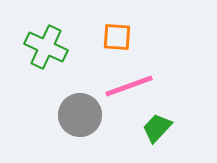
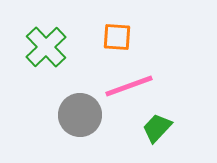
green cross: rotated 21 degrees clockwise
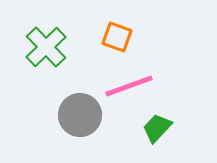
orange square: rotated 16 degrees clockwise
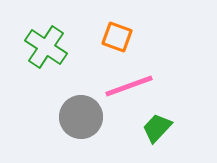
green cross: rotated 12 degrees counterclockwise
gray circle: moved 1 px right, 2 px down
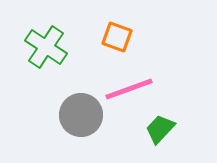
pink line: moved 3 px down
gray circle: moved 2 px up
green trapezoid: moved 3 px right, 1 px down
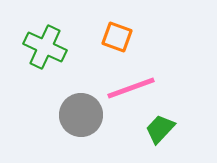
green cross: moved 1 px left; rotated 9 degrees counterclockwise
pink line: moved 2 px right, 1 px up
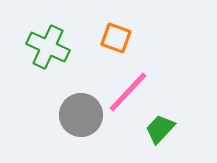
orange square: moved 1 px left, 1 px down
green cross: moved 3 px right
pink line: moved 3 px left, 4 px down; rotated 27 degrees counterclockwise
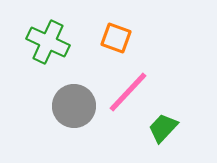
green cross: moved 5 px up
gray circle: moved 7 px left, 9 px up
green trapezoid: moved 3 px right, 1 px up
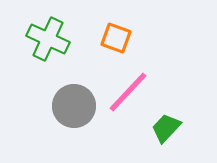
green cross: moved 3 px up
green trapezoid: moved 3 px right
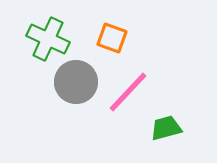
orange square: moved 4 px left
gray circle: moved 2 px right, 24 px up
green trapezoid: rotated 32 degrees clockwise
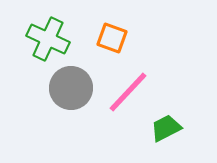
gray circle: moved 5 px left, 6 px down
green trapezoid: rotated 12 degrees counterclockwise
